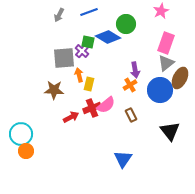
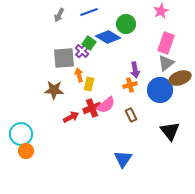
green square: moved 1 px right, 1 px down; rotated 24 degrees clockwise
brown ellipse: rotated 45 degrees clockwise
orange cross: rotated 16 degrees clockwise
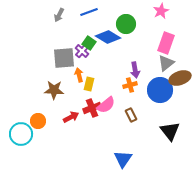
orange circle: moved 12 px right, 30 px up
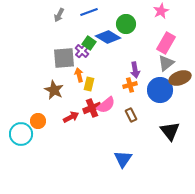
pink rectangle: rotated 10 degrees clockwise
brown star: rotated 24 degrees clockwise
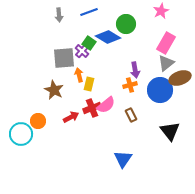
gray arrow: rotated 32 degrees counterclockwise
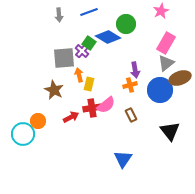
red cross: rotated 12 degrees clockwise
cyan circle: moved 2 px right
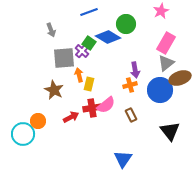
gray arrow: moved 8 px left, 15 px down; rotated 16 degrees counterclockwise
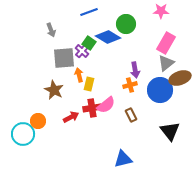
pink star: rotated 28 degrees clockwise
blue triangle: rotated 42 degrees clockwise
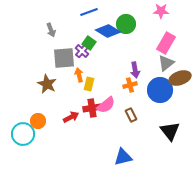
blue diamond: moved 6 px up
brown star: moved 7 px left, 6 px up
blue triangle: moved 2 px up
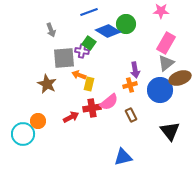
purple cross: rotated 32 degrees counterclockwise
orange arrow: rotated 56 degrees counterclockwise
pink semicircle: moved 3 px right, 3 px up
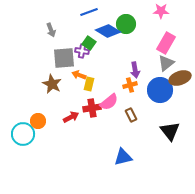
brown star: moved 5 px right
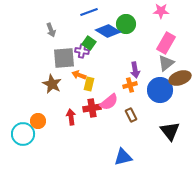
red arrow: rotated 70 degrees counterclockwise
